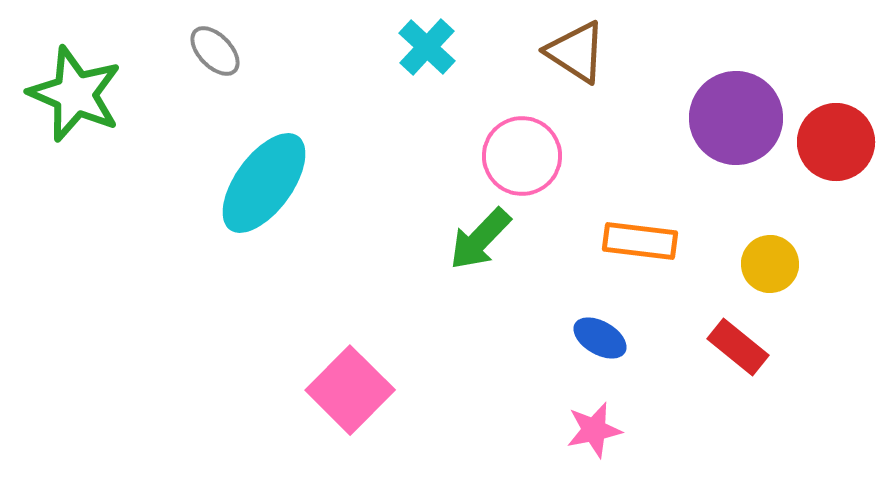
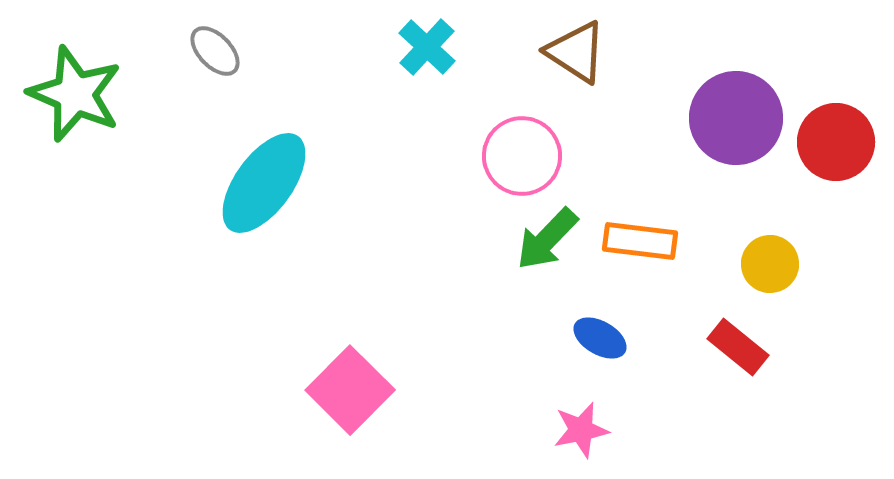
green arrow: moved 67 px right
pink star: moved 13 px left
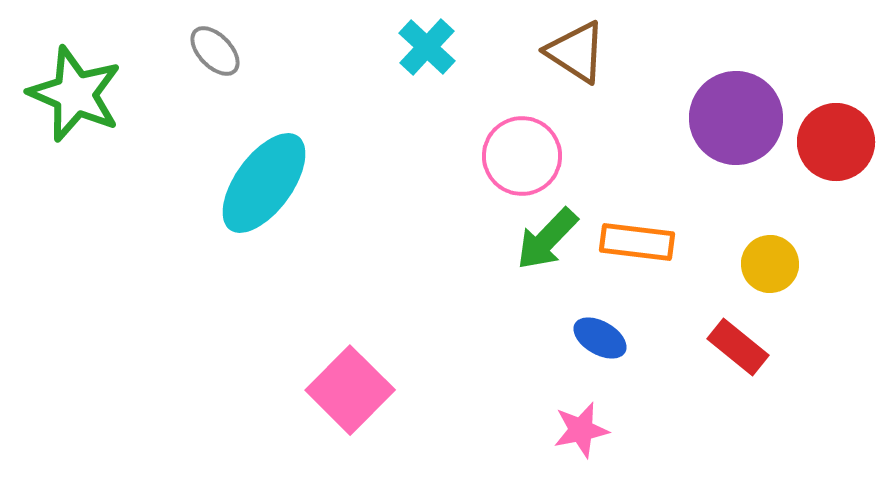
orange rectangle: moved 3 px left, 1 px down
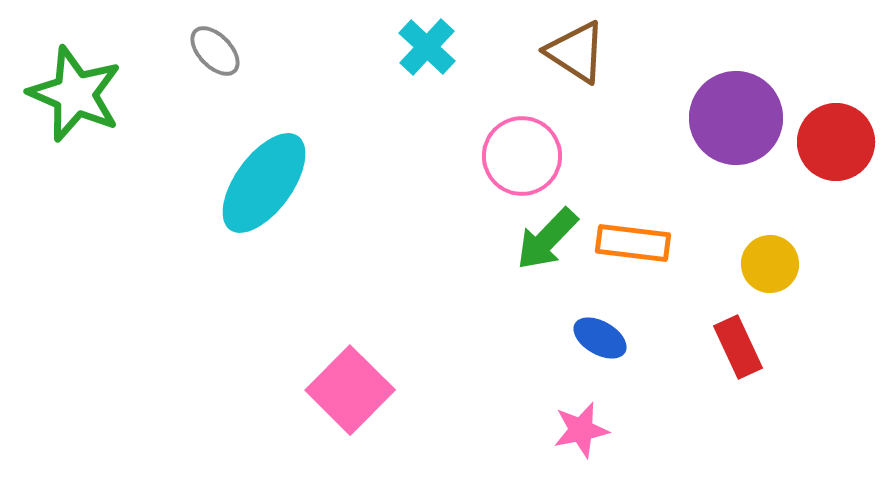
orange rectangle: moved 4 px left, 1 px down
red rectangle: rotated 26 degrees clockwise
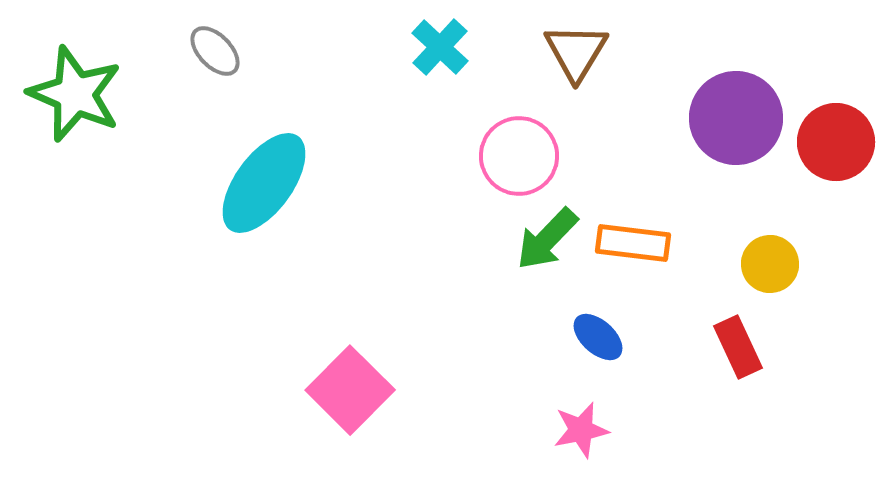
cyan cross: moved 13 px right
brown triangle: rotated 28 degrees clockwise
pink circle: moved 3 px left
blue ellipse: moved 2 px left, 1 px up; rotated 12 degrees clockwise
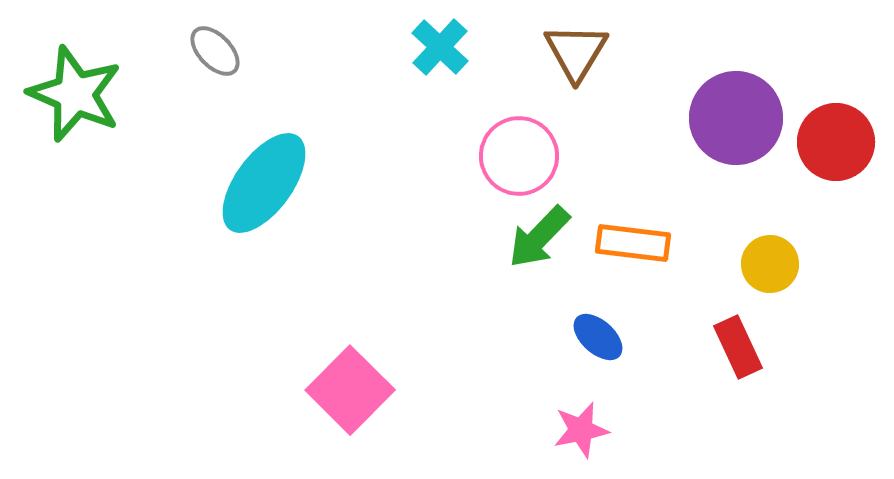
green arrow: moved 8 px left, 2 px up
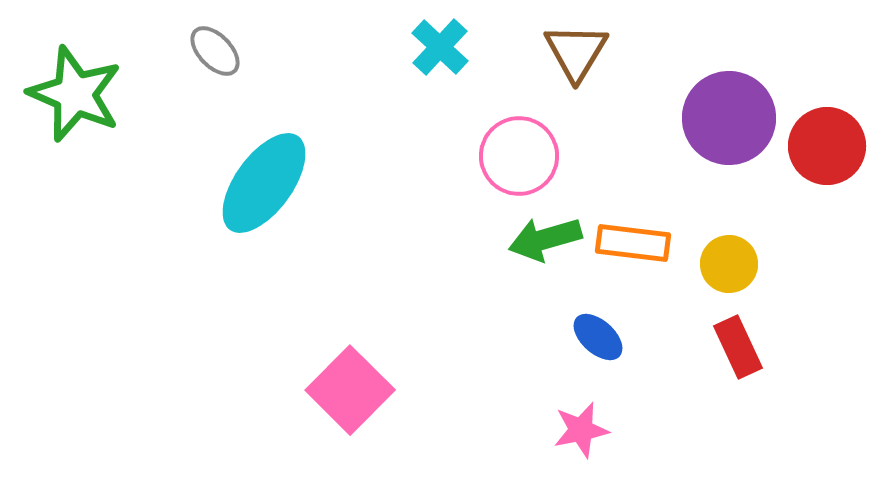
purple circle: moved 7 px left
red circle: moved 9 px left, 4 px down
green arrow: moved 6 px right, 2 px down; rotated 30 degrees clockwise
yellow circle: moved 41 px left
